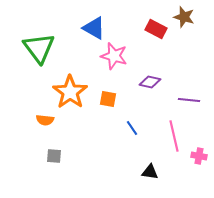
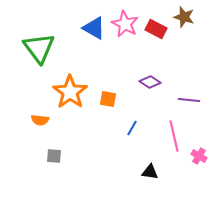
pink star: moved 11 px right, 32 px up; rotated 12 degrees clockwise
purple diamond: rotated 20 degrees clockwise
orange semicircle: moved 5 px left
blue line: rotated 63 degrees clockwise
pink cross: rotated 21 degrees clockwise
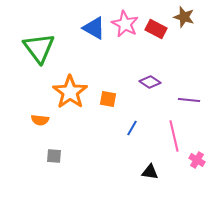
pink cross: moved 2 px left, 4 px down
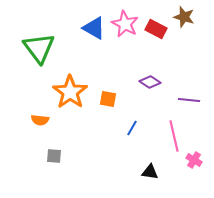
pink cross: moved 3 px left
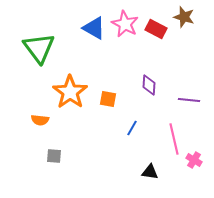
purple diamond: moved 1 px left, 3 px down; rotated 60 degrees clockwise
pink line: moved 3 px down
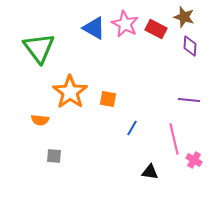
purple diamond: moved 41 px right, 39 px up
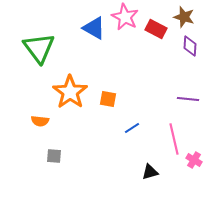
pink star: moved 7 px up
purple line: moved 1 px left, 1 px up
orange semicircle: moved 1 px down
blue line: rotated 28 degrees clockwise
black triangle: rotated 24 degrees counterclockwise
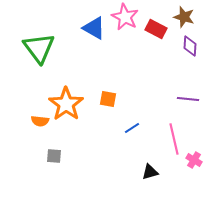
orange star: moved 4 px left, 12 px down
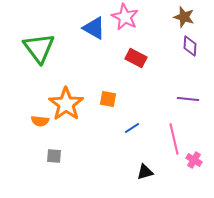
red rectangle: moved 20 px left, 29 px down
black triangle: moved 5 px left
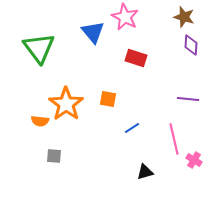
blue triangle: moved 1 px left, 4 px down; rotated 20 degrees clockwise
purple diamond: moved 1 px right, 1 px up
red rectangle: rotated 10 degrees counterclockwise
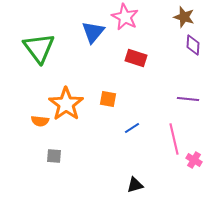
blue triangle: rotated 20 degrees clockwise
purple diamond: moved 2 px right
black triangle: moved 10 px left, 13 px down
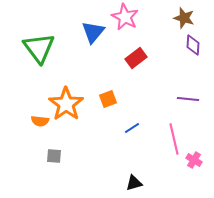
brown star: moved 1 px down
red rectangle: rotated 55 degrees counterclockwise
orange square: rotated 30 degrees counterclockwise
black triangle: moved 1 px left, 2 px up
